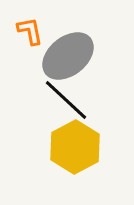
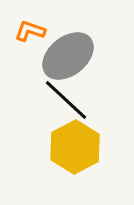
orange L-shape: rotated 60 degrees counterclockwise
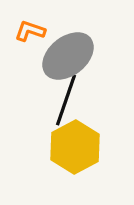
black line: rotated 66 degrees clockwise
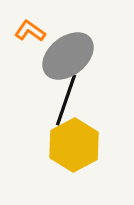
orange L-shape: rotated 16 degrees clockwise
yellow hexagon: moved 1 px left, 2 px up
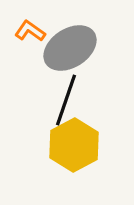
gray ellipse: moved 2 px right, 8 px up; rotated 6 degrees clockwise
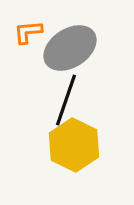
orange L-shape: moved 2 px left, 1 px down; rotated 40 degrees counterclockwise
yellow hexagon: rotated 6 degrees counterclockwise
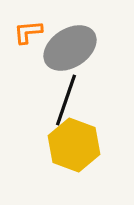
yellow hexagon: rotated 6 degrees counterclockwise
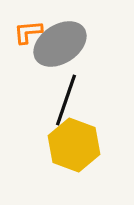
gray ellipse: moved 10 px left, 4 px up
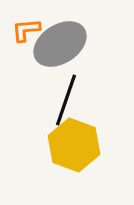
orange L-shape: moved 2 px left, 2 px up
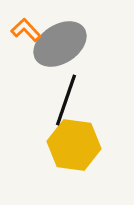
orange L-shape: rotated 52 degrees clockwise
yellow hexagon: rotated 12 degrees counterclockwise
